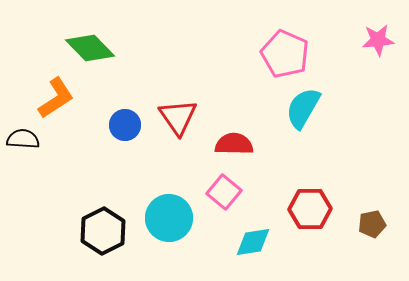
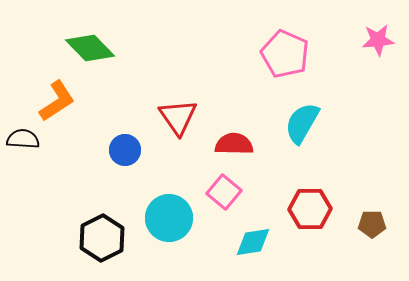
orange L-shape: moved 1 px right, 3 px down
cyan semicircle: moved 1 px left, 15 px down
blue circle: moved 25 px down
brown pentagon: rotated 12 degrees clockwise
black hexagon: moved 1 px left, 7 px down
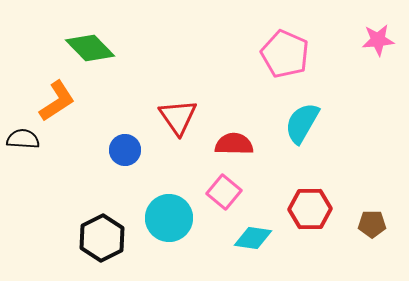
cyan diamond: moved 4 px up; rotated 18 degrees clockwise
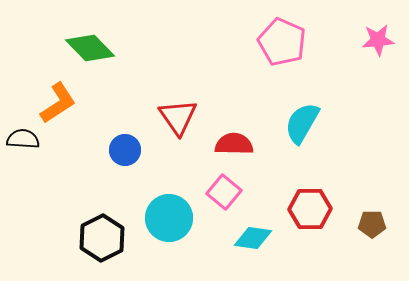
pink pentagon: moved 3 px left, 12 px up
orange L-shape: moved 1 px right, 2 px down
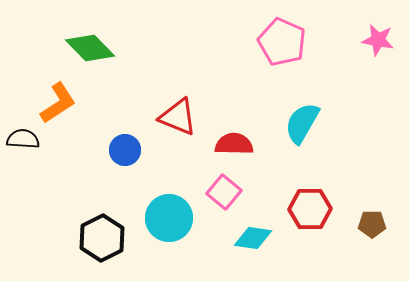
pink star: rotated 16 degrees clockwise
red triangle: rotated 33 degrees counterclockwise
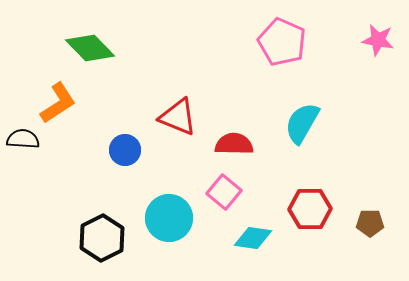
brown pentagon: moved 2 px left, 1 px up
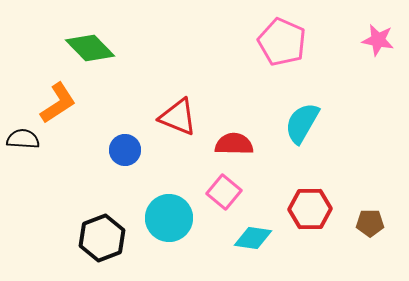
black hexagon: rotated 6 degrees clockwise
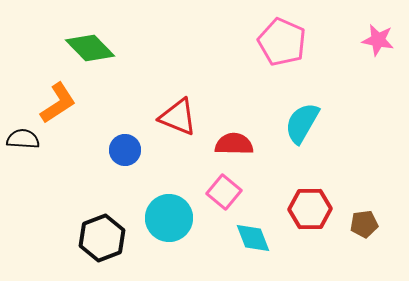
brown pentagon: moved 6 px left, 1 px down; rotated 8 degrees counterclockwise
cyan diamond: rotated 60 degrees clockwise
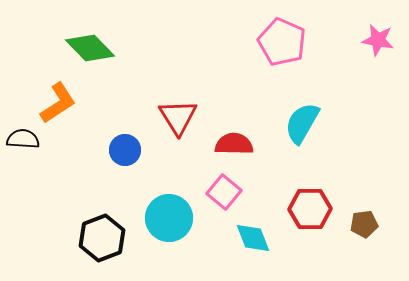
red triangle: rotated 36 degrees clockwise
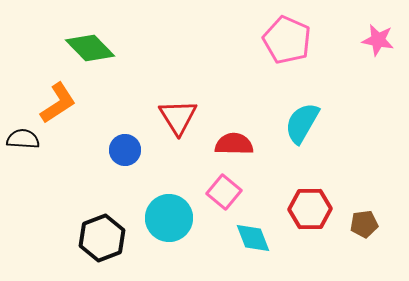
pink pentagon: moved 5 px right, 2 px up
